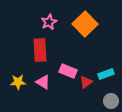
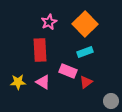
cyan rectangle: moved 21 px left, 22 px up
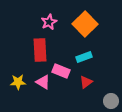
cyan rectangle: moved 1 px left, 5 px down
pink rectangle: moved 7 px left
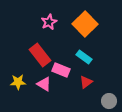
red rectangle: moved 5 px down; rotated 35 degrees counterclockwise
cyan rectangle: rotated 56 degrees clockwise
pink rectangle: moved 1 px up
pink triangle: moved 1 px right, 2 px down
gray circle: moved 2 px left
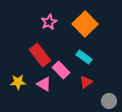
pink rectangle: rotated 24 degrees clockwise
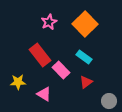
pink triangle: moved 10 px down
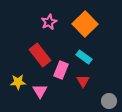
pink rectangle: rotated 66 degrees clockwise
red triangle: moved 3 px left, 1 px up; rotated 24 degrees counterclockwise
pink triangle: moved 4 px left, 3 px up; rotated 28 degrees clockwise
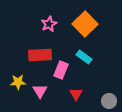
pink star: moved 2 px down
red rectangle: rotated 55 degrees counterclockwise
red triangle: moved 7 px left, 13 px down
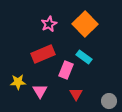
red rectangle: moved 3 px right, 1 px up; rotated 20 degrees counterclockwise
pink rectangle: moved 5 px right
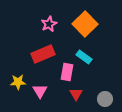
pink rectangle: moved 1 px right, 2 px down; rotated 12 degrees counterclockwise
gray circle: moved 4 px left, 2 px up
